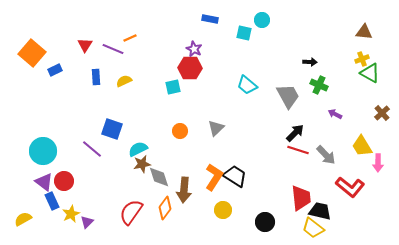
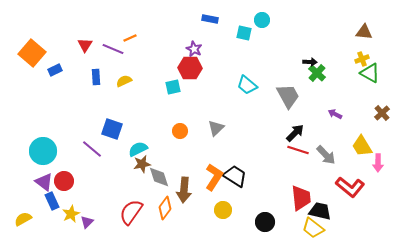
green cross at (319, 85): moved 2 px left, 12 px up; rotated 18 degrees clockwise
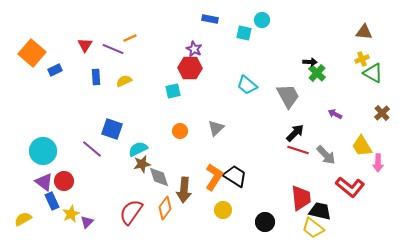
green triangle at (370, 73): moved 3 px right
cyan square at (173, 87): moved 4 px down
